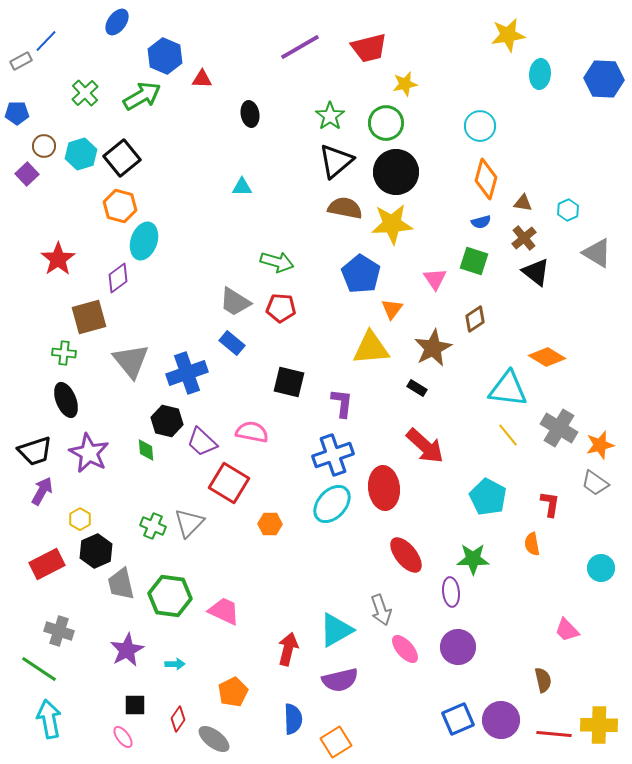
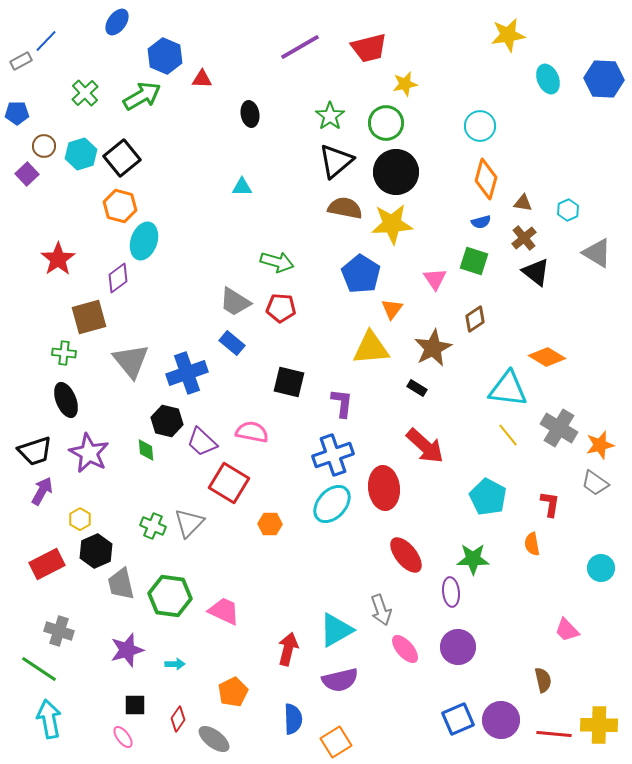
cyan ellipse at (540, 74): moved 8 px right, 5 px down; rotated 28 degrees counterclockwise
purple star at (127, 650): rotated 12 degrees clockwise
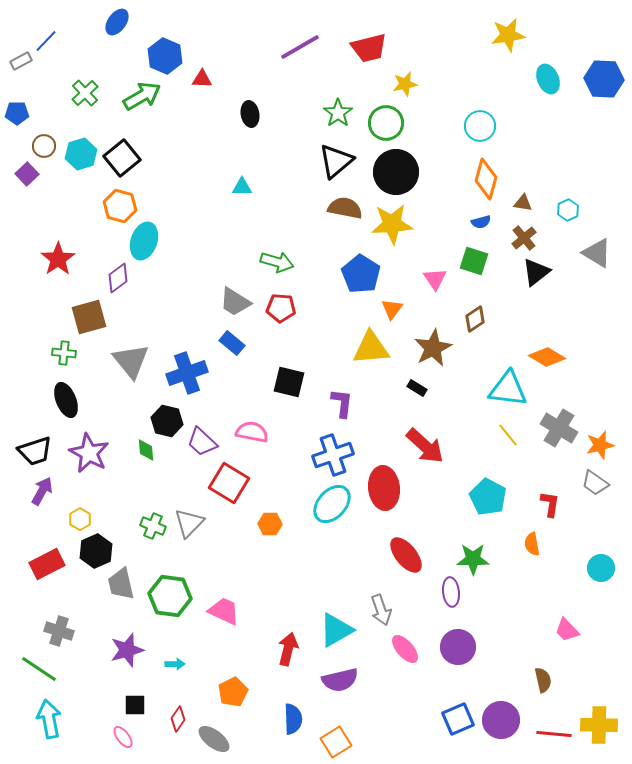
green star at (330, 116): moved 8 px right, 3 px up
black triangle at (536, 272): rotated 44 degrees clockwise
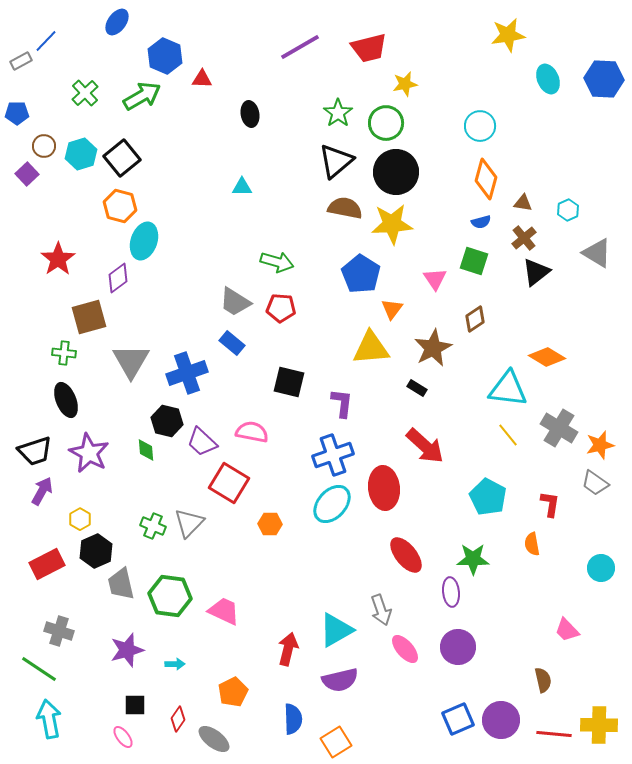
gray triangle at (131, 361): rotated 9 degrees clockwise
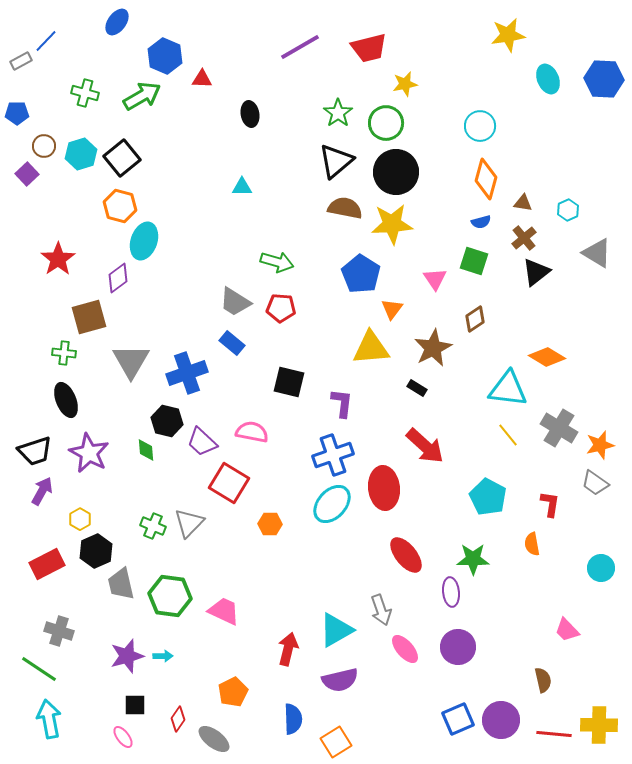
green cross at (85, 93): rotated 32 degrees counterclockwise
purple star at (127, 650): moved 6 px down
cyan arrow at (175, 664): moved 12 px left, 8 px up
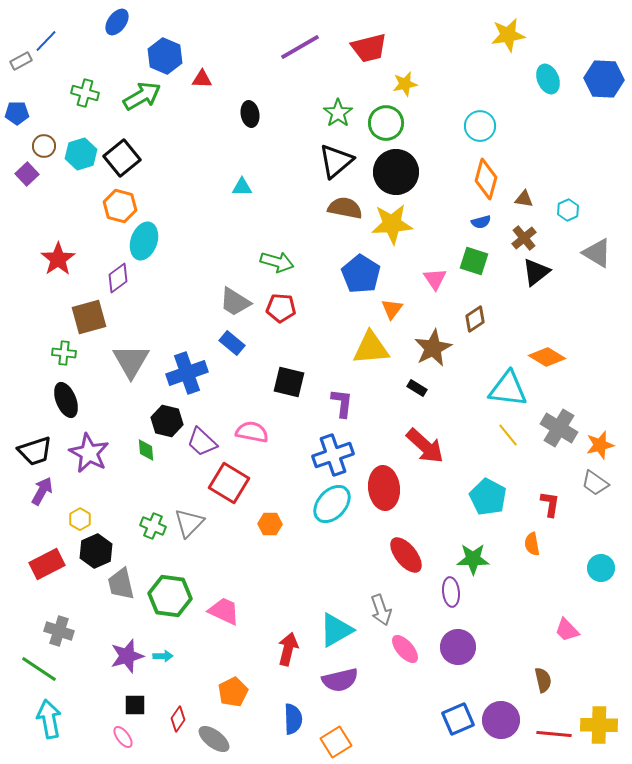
brown triangle at (523, 203): moved 1 px right, 4 px up
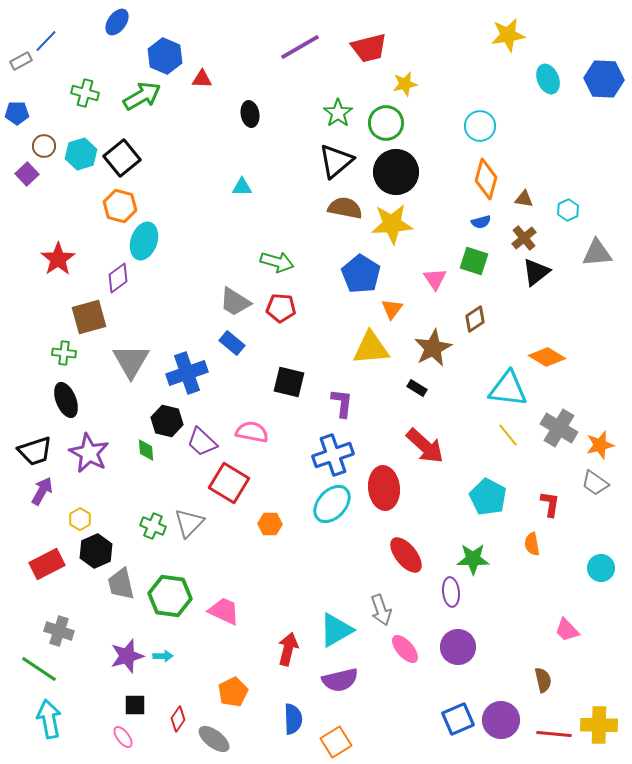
gray triangle at (597, 253): rotated 36 degrees counterclockwise
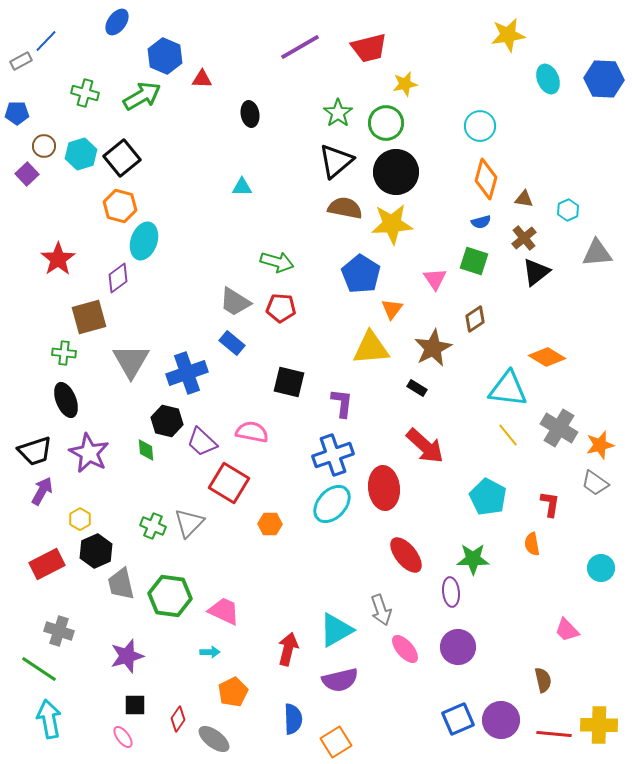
cyan arrow at (163, 656): moved 47 px right, 4 px up
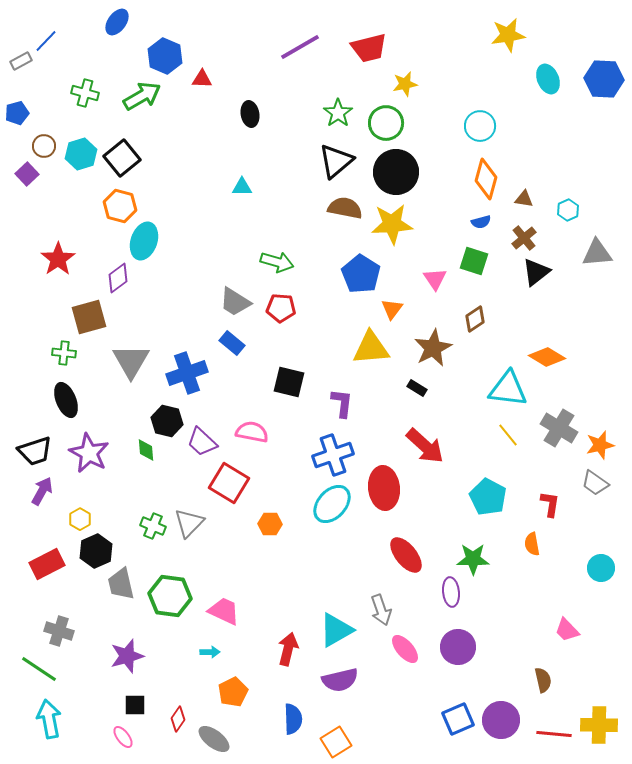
blue pentagon at (17, 113): rotated 15 degrees counterclockwise
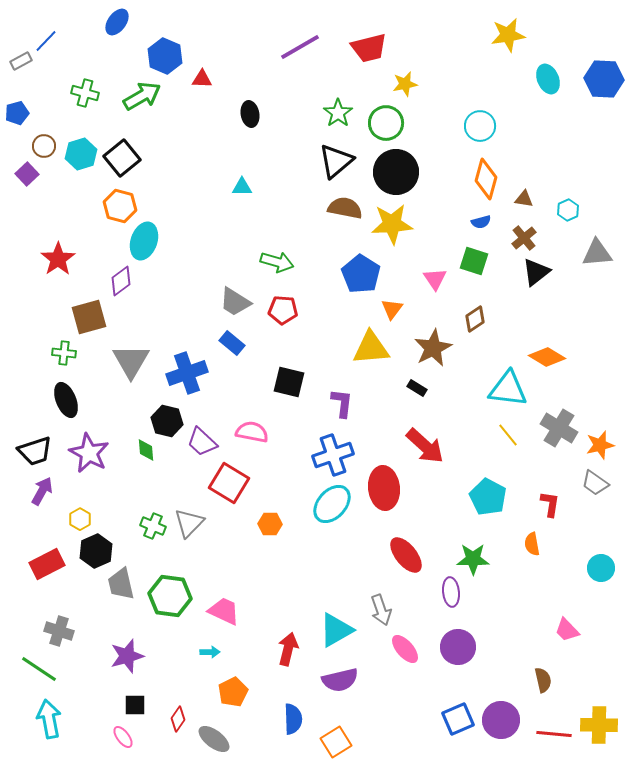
purple diamond at (118, 278): moved 3 px right, 3 px down
red pentagon at (281, 308): moved 2 px right, 2 px down
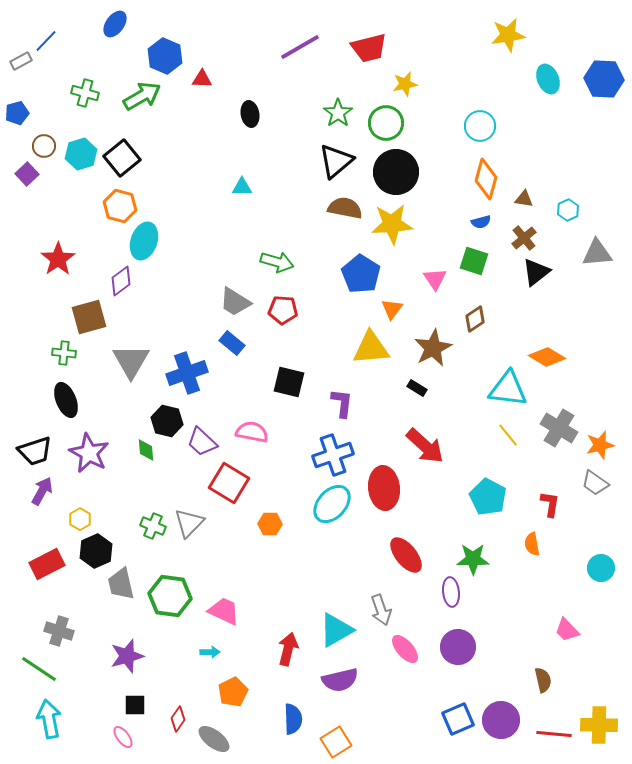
blue ellipse at (117, 22): moved 2 px left, 2 px down
